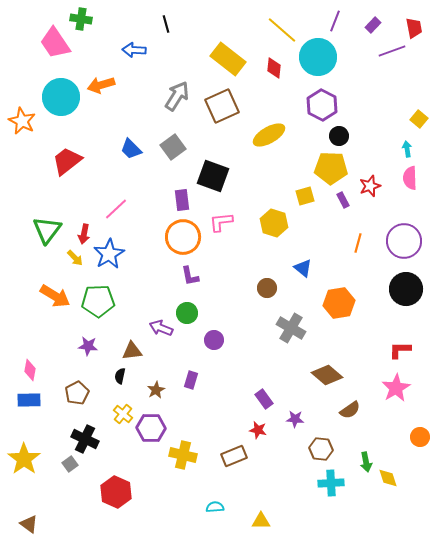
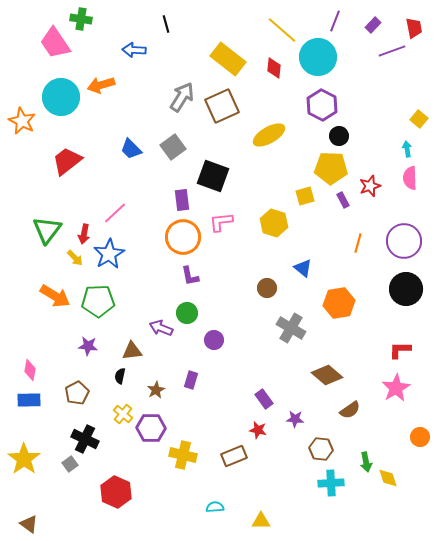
gray arrow at (177, 96): moved 5 px right, 1 px down
pink line at (116, 209): moved 1 px left, 4 px down
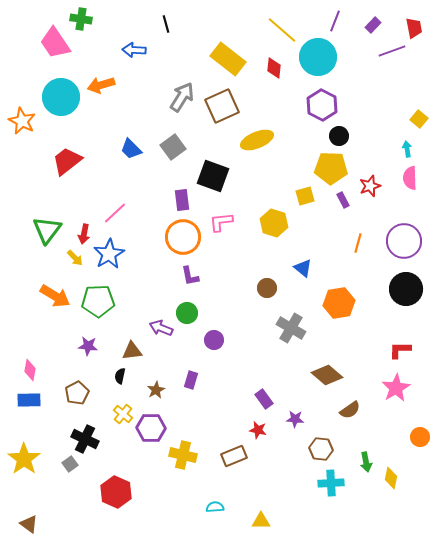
yellow ellipse at (269, 135): moved 12 px left, 5 px down; rotated 8 degrees clockwise
yellow diamond at (388, 478): moved 3 px right; rotated 30 degrees clockwise
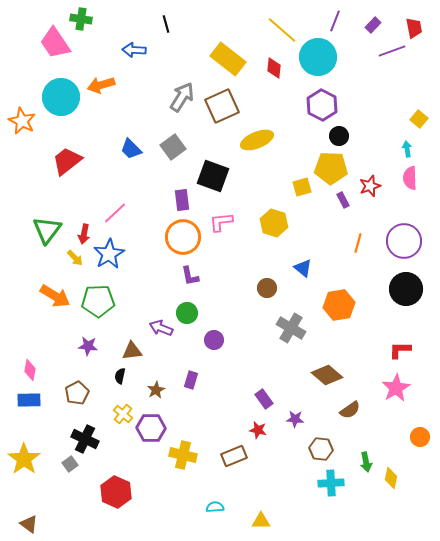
yellow square at (305, 196): moved 3 px left, 9 px up
orange hexagon at (339, 303): moved 2 px down
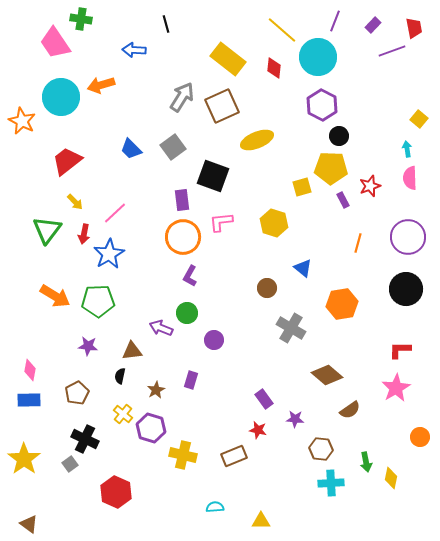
purple circle at (404, 241): moved 4 px right, 4 px up
yellow arrow at (75, 258): moved 56 px up
purple L-shape at (190, 276): rotated 40 degrees clockwise
orange hexagon at (339, 305): moved 3 px right, 1 px up
purple hexagon at (151, 428): rotated 16 degrees clockwise
